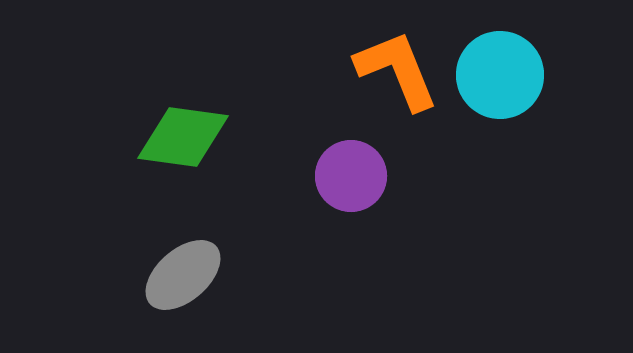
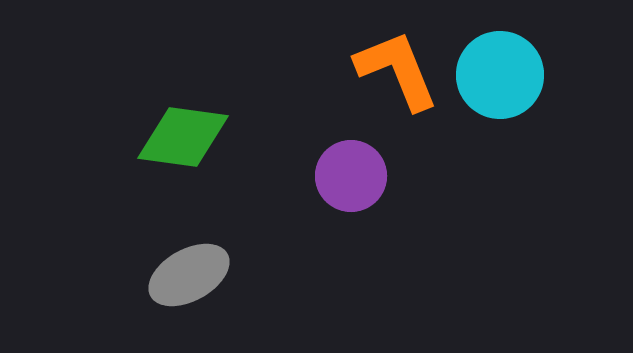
gray ellipse: moved 6 px right; rotated 12 degrees clockwise
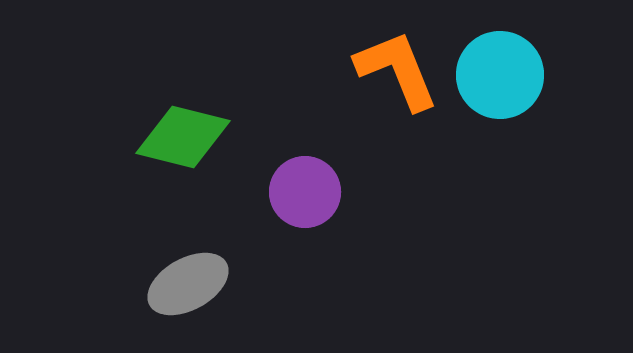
green diamond: rotated 6 degrees clockwise
purple circle: moved 46 px left, 16 px down
gray ellipse: moved 1 px left, 9 px down
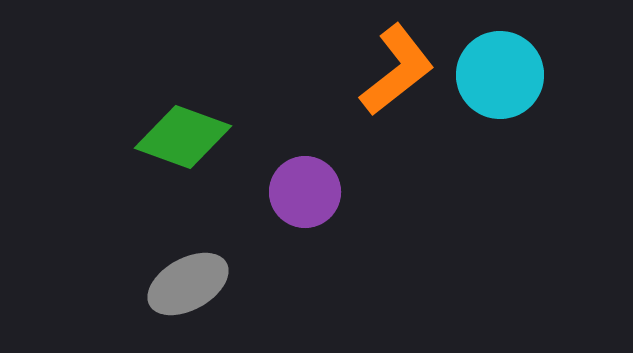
orange L-shape: rotated 74 degrees clockwise
green diamond: rotated 6 degrees clockwise
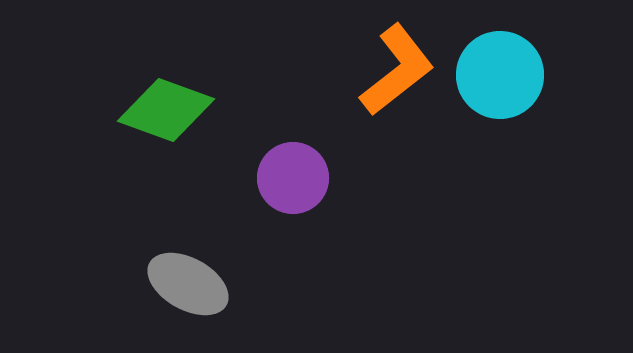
green diamond: moved 17 px left, 27 px up
purple circle: moved 12 px left, 14 px up
gray ellipse: rotated 58 degrees clockwise
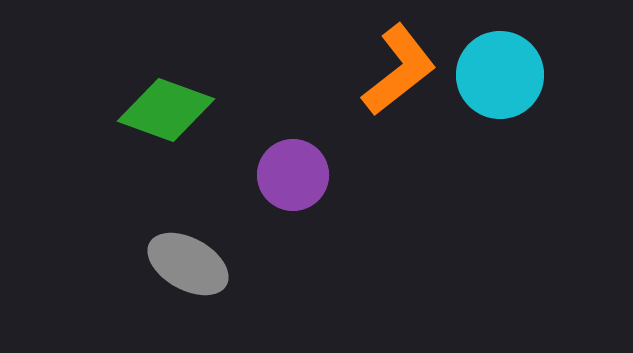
orange L-shape: moved 2 px right
purple circle: moved 3 px up
gray ellipse: moved 20 px up
